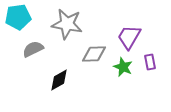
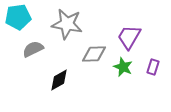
purple rectangle: moved 3 px right, 5 px down; rotated 28 degrees clockwise
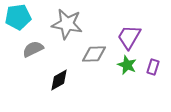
green star: moved 4 px right, 2 px up
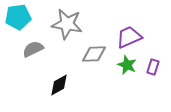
purple trapezoid: rotated 36 degrees clockwise
black diamond: moved 5 px down
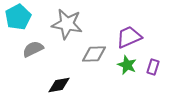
cyan pentagon: rotated 20 degrees counterclockwise
black diamond: rotated 20 degrees clockwise
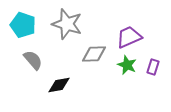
cyan pentagon: moved 5 px right, 8 px down; rotated 25 degrees counterclockwise
gray star: rotated 8 degrees clockwise
gray semicircle: moved 11 px down; rotated 75 degrees clockwise
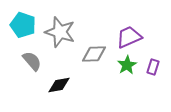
gray star: moved 7 px left, 8 px down
gray semicircle: moved 1 px left, 1 px down
green star: rotated 18 degrees clockwise
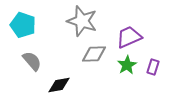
gray star: moved 22 px right, 11 px up
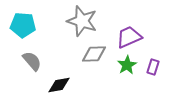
cyan pentagon: rotated 15 degrees counterclockwise
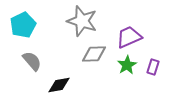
cyan pentagon: rotated 30 degrees counterclockwise
